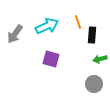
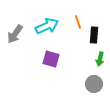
black rectangle: moved 2 px right
green arrow: rotated 64 degrees counterclockwise
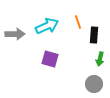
gray arrow: rotated 126 degrees counterclockwise
purple square: moved 1 px left
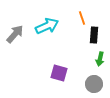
orange line: moved 4 px right, 4 px up
gray arrow: rotated 48 degrees counterclockwise
purple square: moved 9 px right, 14 px down
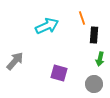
gray arrow: moved 27 px down
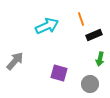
orange line: moved 1 px left, 1 px down
black rectangle: rotated 63 degrees clockwise
gray circle: moved 4 px left
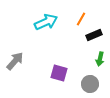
orange line: rotated 48 degrees clockwise
cyan arrow: moved 1 px left, 4 px up
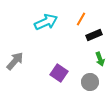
green arrow: rotated 32 degrees counterclockwise
purple square: rotated 18 degrees clockwise
gray circle: moved 2 px up
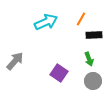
black rectangle: rotated 21 degrees clockwise
green arrow: moved 11 px left
gray circle: moved 3 px right, 1 px up
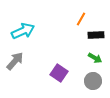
cyan arrow: moved 23 px left, 9 px down
black rectangle: moved 2 px right
green arrow: moved 6 px right, 1 px up; rotated 40 degrees counterclockwise
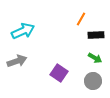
gray arrow: moved 2 px right; rotated 30 degrees clockwise
